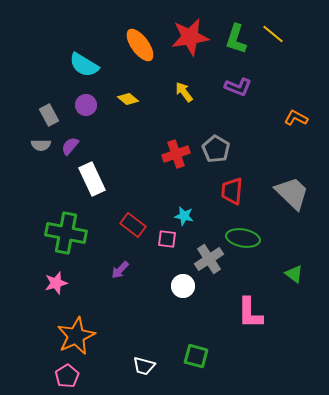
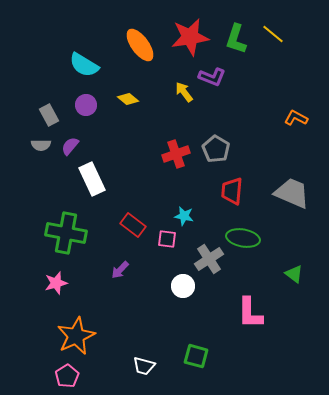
purple L-shape: moved 26 px left, 10 px up
gray trapezoid: rotated 21 degrees counterclockwise
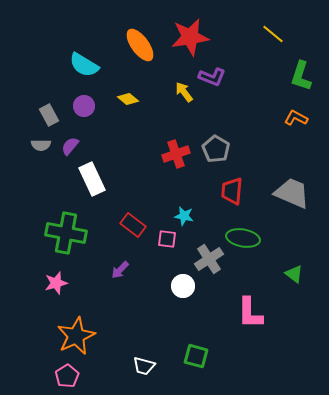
green L-shape: moved 65 px right, 37 px down
purple circle: moved 2 px left, 1 px down
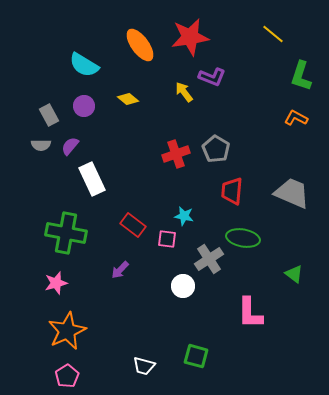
orange star: moved 9 px left, 5 px up
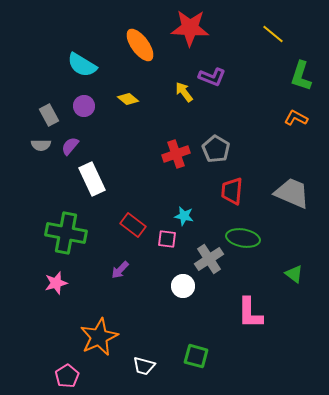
red star: moved 9 px up; rotated 12 degrees clockwise
cyan semicircle: moved 2 px left
orange star: moved 32 px right, 6 px down
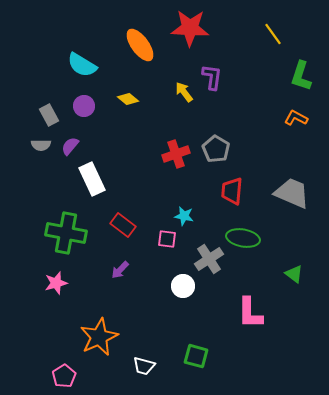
yellow line: rotated 15 degrees clockwise
purple L-shape: rotated 104 degrees counterclockwise
red rectangle: moved 10 px left
pink pentagon: moved 3 px left
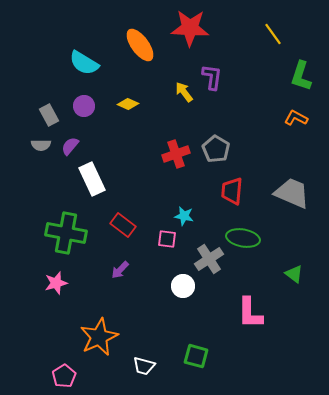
cyan semicircle: moved 2 px right, 2 px up
yellow diamond: moved 5 px down; rotated 15 degrees counterclockwise
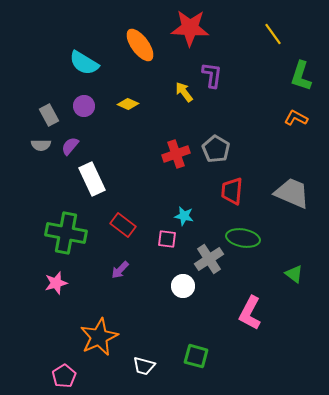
purple L-shape: moved 2 px up
pink L-shape: rotated 28 degrees clockwise
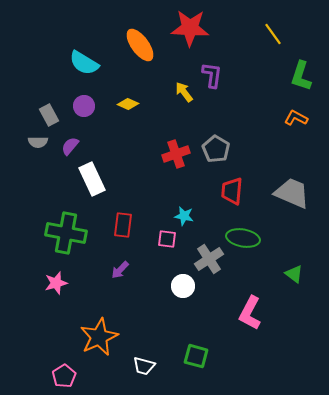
gray semicircle: moved 3 px left, 3 px up
red rectangle: rotated 60 degrees clockwise
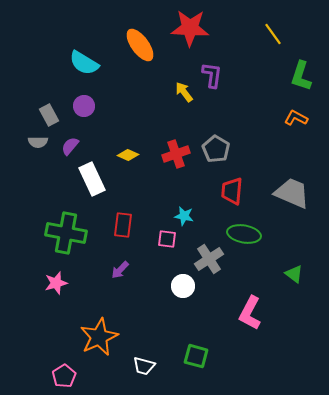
yellow diamond: moved 51 px down
green ellipse: moved 1 px right, 4 px up
